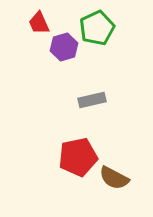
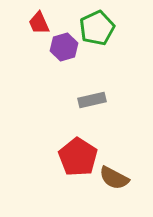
red pentagon: rotated 27 degrees counterclockwise
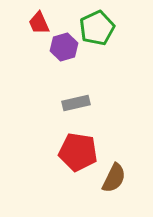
gray rectangle: moved 16 px left, 3 px down
red pentagon: moved 5 px up; rotated 24 degrees counterclockwise
brown semicircle: rotated 92 degrees counterclockwise
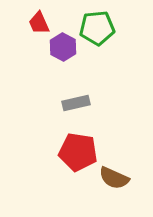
green pentagon: rotated 20 degrees clockwise
purple hexagon: moved 1 px left; rotated 16 degrees counterclockwise
brown semicircle: rotated 88 degrees clockwise
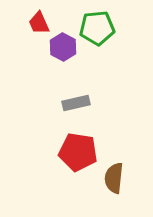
brown semicircle: rotated 72 degrees clockwise
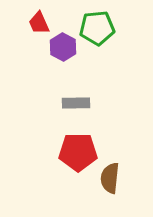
gray rectangle: rotated 12 degrees clockwise
red pentagon: rotated 9 degrees counterclockwise
brown semicircle: moved 4 px left
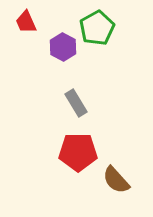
red trapezoid: moved 13 px left, 1 px up
green pentagon: rotated 24 degrees counterclockwise
gray rectangle: rotated 60 degrees clockwise
brown semicircle: moved 6 px right, 2 px down; rotated 48 degrees counterclockwise
